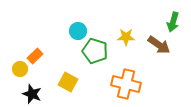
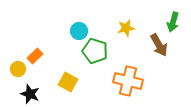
cyan circle: moved 1 px right
yellow star: moved 9 px up; rotated 12 degrees counterclockwise
brown arrow: rotated 25 degrees clockwise
yellow circle: moved 2 px left
orange cross: moved 2 px right, 3 px up
black star: moved 2 px left
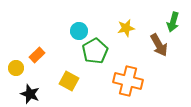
green pentagon: rotated 25 degrees clockwise
orange rectangle: moved 2 px right, 1 px up
yellow circle: moved 2 px left, 1 px up
yellow square: moved 1 px right, 1 px up
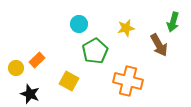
cyan circle: moved 7 px up
orange rectangle: moved 5 px down
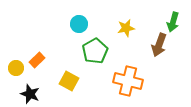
brown arrow: rotated 50 degrees clockwise
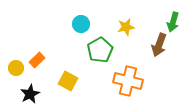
cyan circle: moved 2 px right
yellow star: moved 1 px up
green pentagon: moved 5 px right, 1 px up
yellow square: moved 1 px left
black star: rotated 24 degrees clockwise
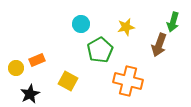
orange rectangle: rotated 21 degrees clockwise
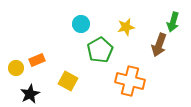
orange cross: moved 2 px right
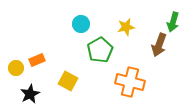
orange cross: moved 1 px down
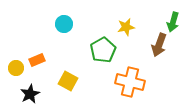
cyan circle: moved 17 px left
green pentagon: moved 3 px right
